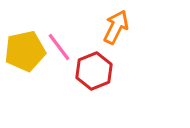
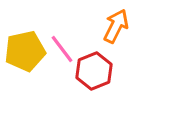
orange arrow: moved 1 px up
pink line: moved 3 px right, 2 px down
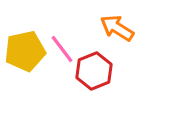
orange arrow: moved 1 px right, 2 px down; rotated 84 degrees counterclockwise
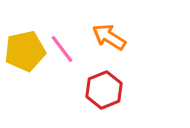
orange arrow: moved 8 px left, 9 px down
red hexagon: moved 10 px right, 19 px down
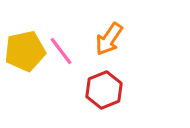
orange arrow: moved 2 px down; rotated 88 degrees counterclockwise
pink line: moved 1 px left, 2 px down
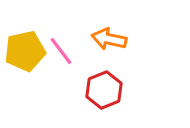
orange arrow: rotated 68 degrees clockwise
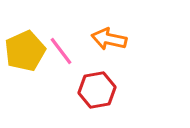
yellow pentagon: rotated 12 degrees counterclockwise
red hexagon: moved 7 px left; rotated 12 degrees clockwise
